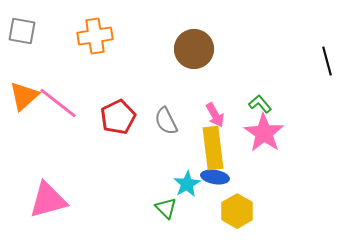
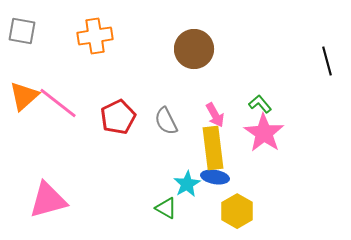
green triangle: rotated 15 degrees counterclockwise
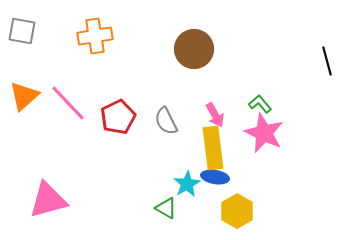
pink line: moved 10 px right; rotated 9 degrees clockwise
pink star: rotated 9 degrees counterclockwise
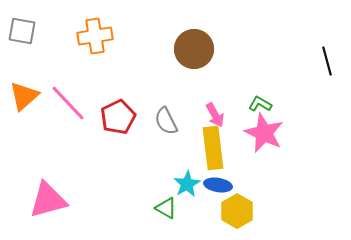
green L-shape: rotated 20 degrees counterclockwise
blue ellipse: moved 3 px right, 8 px down
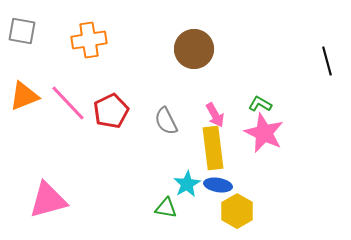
orange cross: moved 6 px left, 4 px down
orange triangle: rotated 20 degrees clockwise
red pentagon: moved 7 px left, 6 px up
green triangle: rotated 20 degrees counterclockwise
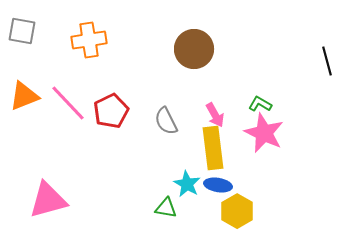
cyan star: rotated 12 degrees counterclockwise
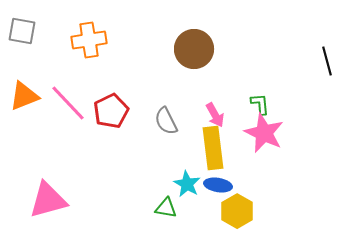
green L-shape: rotated 55 degrees clockwise
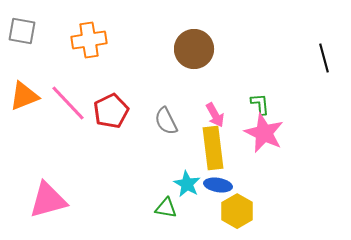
black line: moved 3 px left, 3 px up
